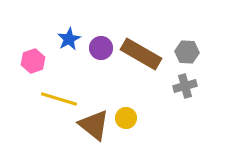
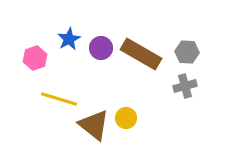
pink hexagon: moved 2 px right, 3 px up
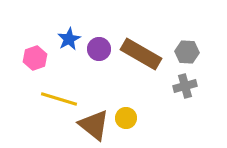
purple circle: moved 2 px left, 1 px down
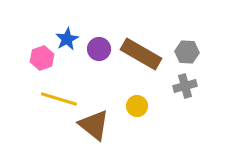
blue star: moved 2 px left
pink hexagon: moved 7 px right
yellow circle: moved 11 px right, 12 px up
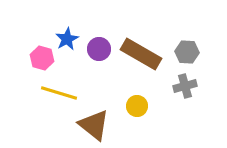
pink hexagon: rotated 25 degrees counterclockwise
yellow line: moved 6 px up
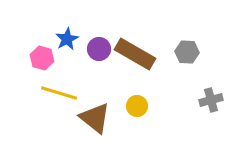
brown rectangle: moved 6 px left
gray cross: moved 26 px right, 14 px down
brown triangle: moved 1 px right, 7 px up
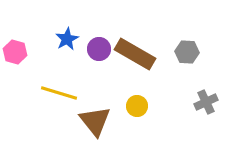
pink hexagon: moved 27 px left, 6 px up
gray cross: moved 5 px left, 2 px down; rotated 10 degrees counterclockwise
brown triangle: moved 3 px down; rotated 12 degrees clockwise
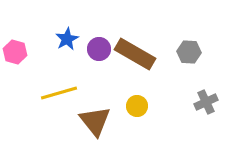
gray hexagon: moved 2 px right
yellow line: rotated 33 degrees counterclockwise
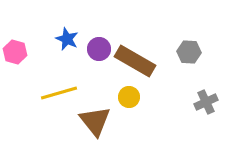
blue star: rotated 20 degrees counterclockwise
brown rectangle: moved 7 px down
yellow circle: moved 8 px left, 9 px up
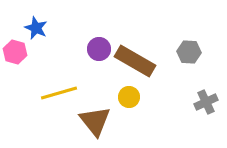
blue star: moved 31 px left, 11 px up
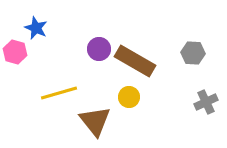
gray hexagon: moved 4 px right, 1 px down
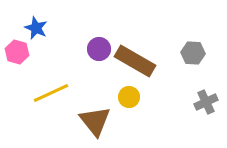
pink hexagon: moved 2 px right
yellow line: moved 8 px left; rotated 9 degrees counterclockwise
